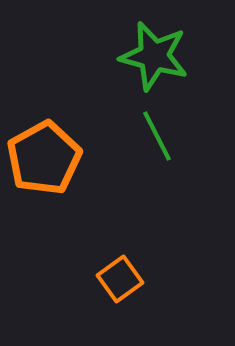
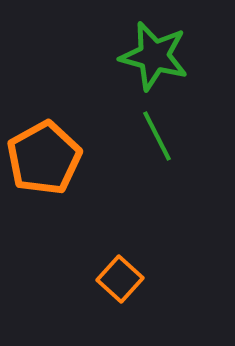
orange square: rotated 12 degrees counterclockwise
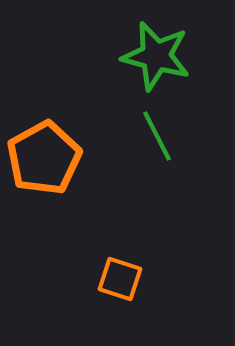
green star: moved 2 px right
orange square: rotated 24 degrees counterclockwise
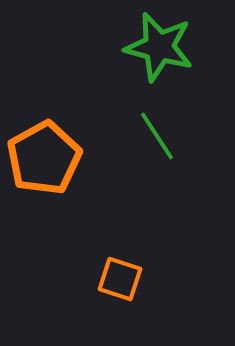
green star: moved 3 px right, 9 px up
green line: rotated 6 degrees counterclockwise
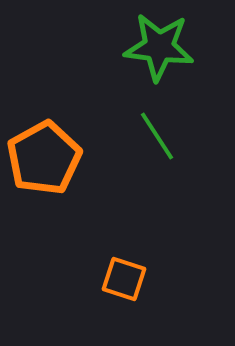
green star: rotated 8 degrees counterclockwise
orange square: moved 4 px right
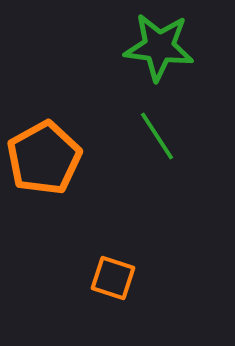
orange square: moved 11 px left, 1 px up
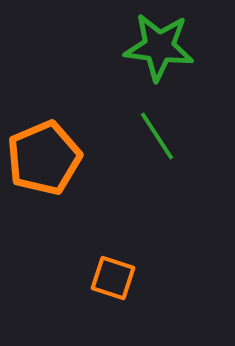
orange pentagon: rotated 6 degrees clockwise
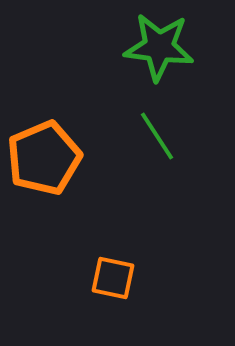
orange square: rotated 6 degrees counterclockwise
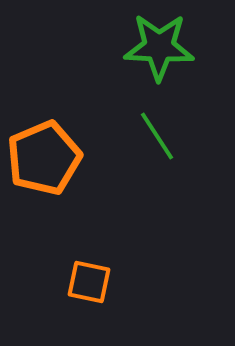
green star: rotated 4 degrees counterclockwise
orange square: moved 24 px left, 4 px down
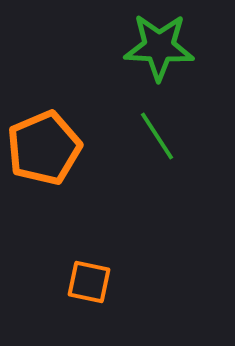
orange pentagon: moved 10 px up
